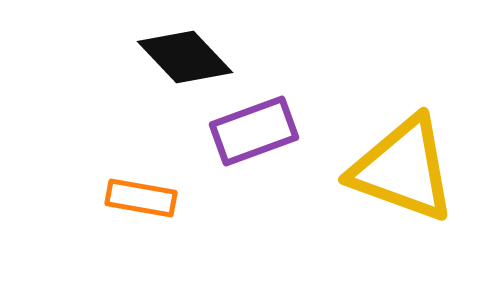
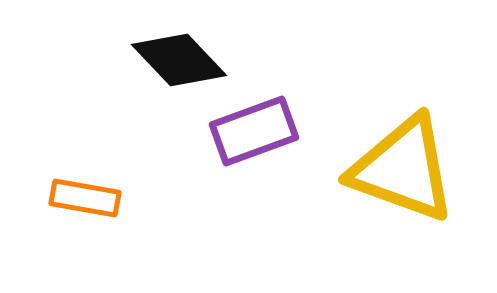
black diamond: moved 6 px left, 3 px down
orange rectangle: moved 56 px left
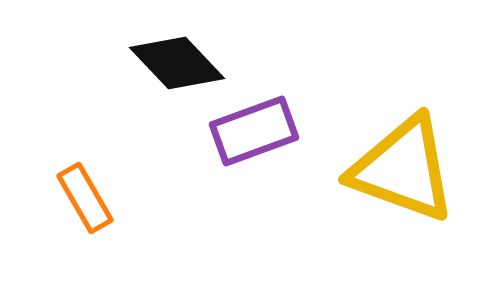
black diamond: moved 2 px left, 3 px down
orange rectangle: rotated 50 degrees clockwise
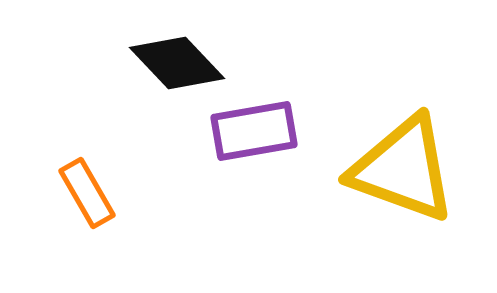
purple rectangle: rotated 10 degrees clockwise
orange rectangle: moved 2 px right, 5 px up
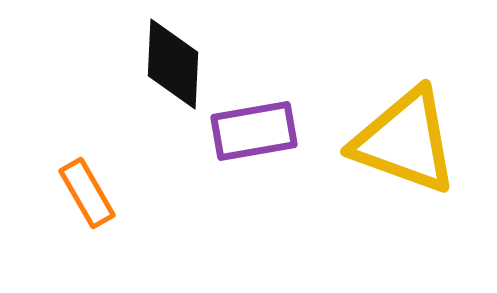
black diamond: moved 4 px left, 1 px down; rotated 46 degrees clockwise
yellow triangle: moved 2 px right, 28 px up
